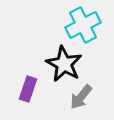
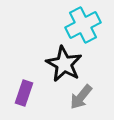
purple rectangle: moved 4 px left, 4 px down
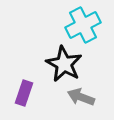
gray arrow: rotated 72 degrees clockwise
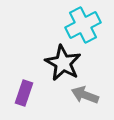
black star: moved 1 px left, 1 px up
gray arrow: moved 4 px right, 2 px up
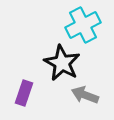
black star: moved 1 px left
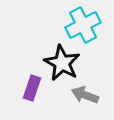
purple rectangle: moved 8 px right, 5 px up
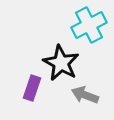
cyan cross: moved 6 px right
black star: moved 1 px left
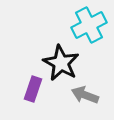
purple rectangle: moved 1 px right, 1 px down
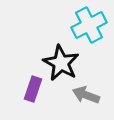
gray arrow: moved 1 px right
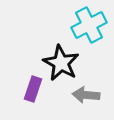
gray arrow: rotated 16 degrees counterclockwise
